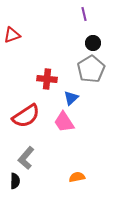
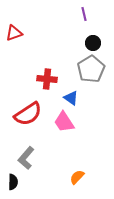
red triangle: moved 2 px right, 2 px up
blue triangle: rotated 42 degrees counterclockwise
red semicircle: moved 2 px right, 2 px up
orange semicircle: rotated 35 degrees counterclockwise
black semicircle: moved 2 px left, 1 px down
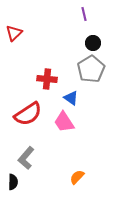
red triangle: rotated 24 degrees counterclockwise
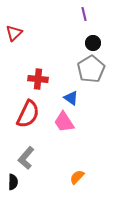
red cross: moved 9 px left
red semicircle: rotated 32 degrees counterclockwise
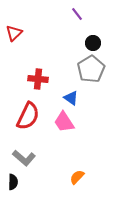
purple line: moved 7 px left; rotated 24 degrees counterclockwise
red semicircle: moved 2 px down
gray L-shape: moved 2 px left; rotated 90 degrees counterclockwise
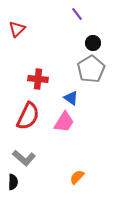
red triangle: moved 3 px right, 4 px up
pink trapezoid: rotated 115 degrees counterclockwise
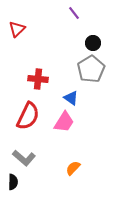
purple line: moved 3 px left, 1 px up
orange semicircle: moved 4 px left, 9 px up
